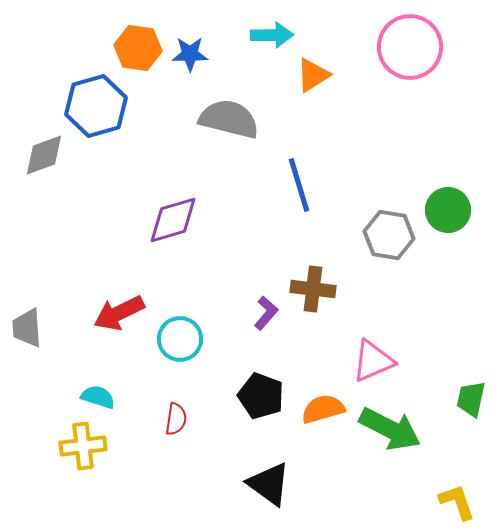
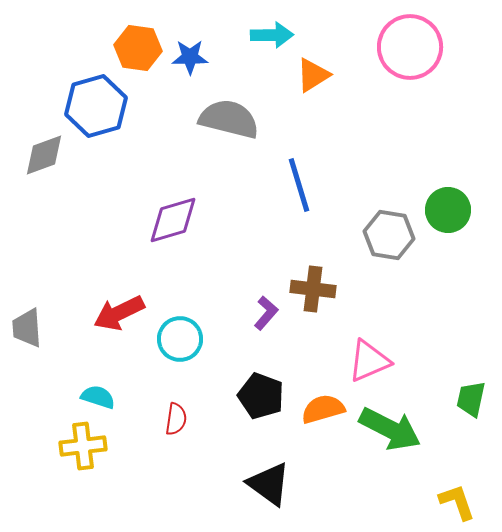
blue star: moved 3 px down
pink triangle: moved 4 px left
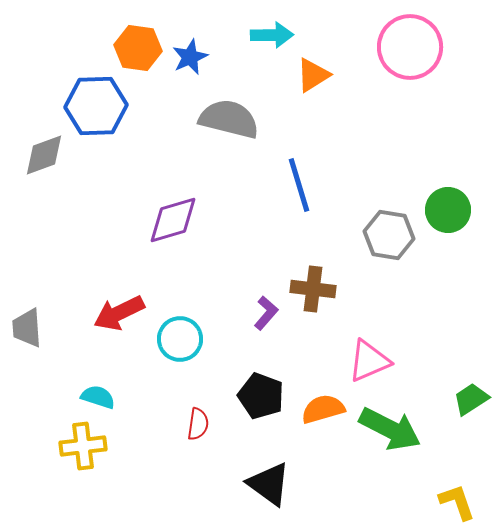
blue star: rotated 24 degrees counterclockwise
blue hexagon: rotated 14 degrees clockwise
green trapezoid: rotated 45 degrees clockwise
red semicircle: moved 22 px right, 5 px down
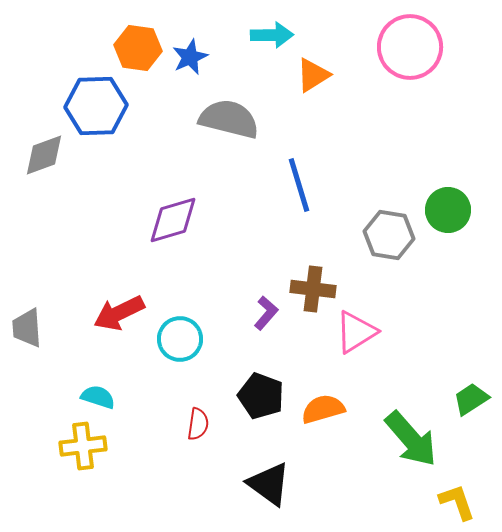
pink triangle: moved 13 px left, 29 px up; rotated 9 degrees counterclockwise
green arrow: moved 21 px right, 10 px down; rotated 22 degrees clockwise
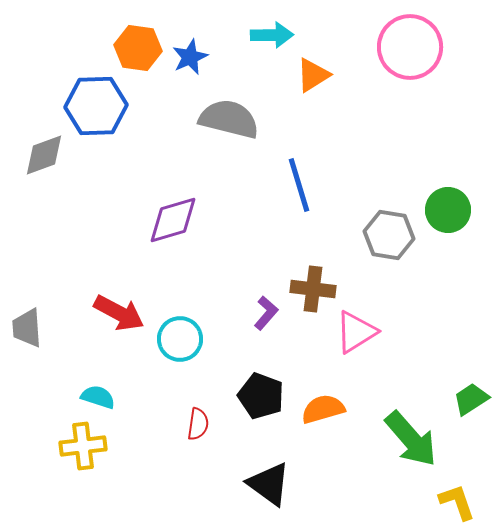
red arrow: rotated 126 degrees counterclockwise
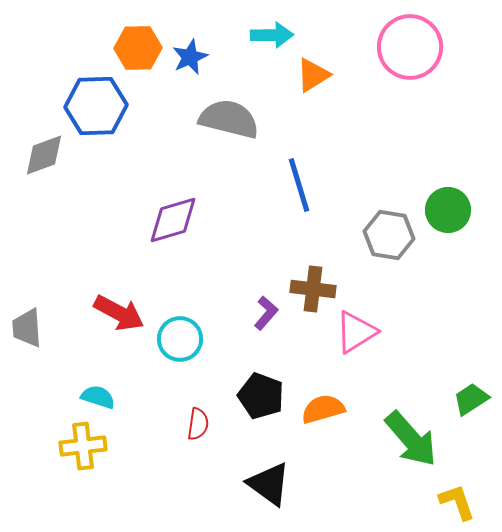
orange hexagon: rotated 9 degrees counterclockwise
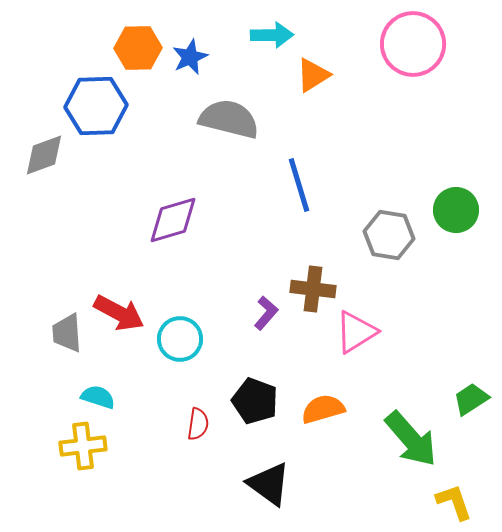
pink circle: moved 3 px right, 3 px up
green circle: moved 8 px right
gray trapezoid: moved 40 px right, 5 px down
black pentagon: moved 6 px left, 5 px down
yellow L-shape: moved 3 px left
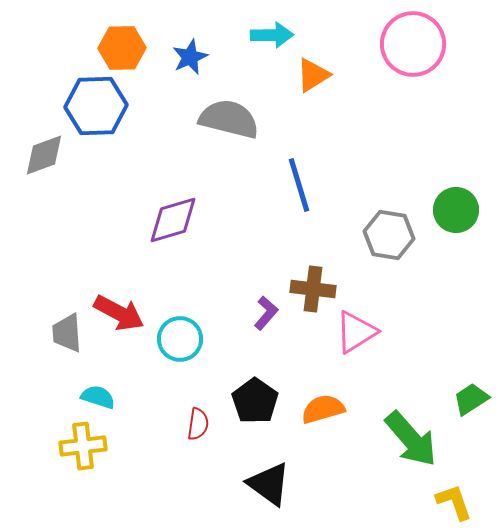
orange hexagon: moved 16 px left
black pentagon: rotated 15 degrees clockwise
